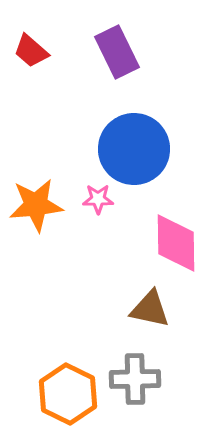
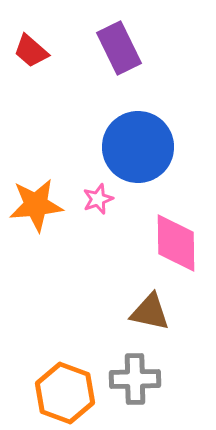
purple rectangle: moved 2 px right, 4 px up
blue circle: moved 4 px right, 2 px up
pink star: rotated 20 degrees counterclockwise
brown triangle: moved 3 px down
orange hexagon: moved 3 px left, 1 px up; rotated 6 degrees counterclockwise
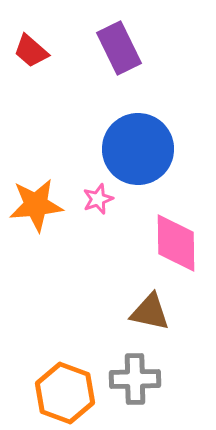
blue circle: moved 2 px down
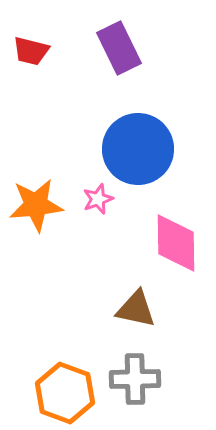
red trapezoid: rotated 27 degrees counterclockwise
brown triangle: moved 14 px left, 3 px up
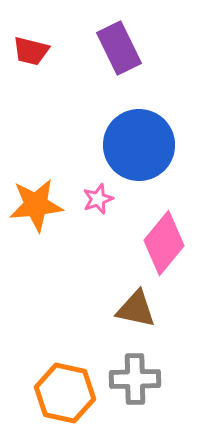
blue circle: moved 1 px right, 4 px up
pink diamond: moved 12 px left; rotated 40 degrees clockwise
orange hexagon: rotated 8 degrees counterclockwise
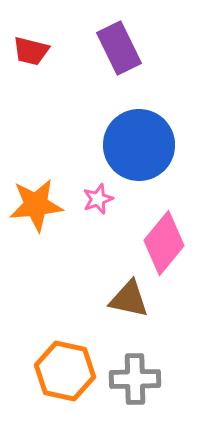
brown triangle: moved 7 px left, 10 px up
orange hexagon: moved 22 px up
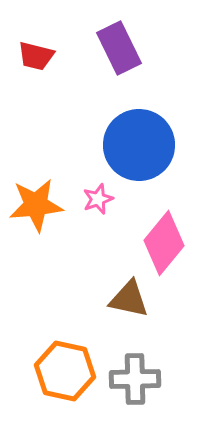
red trapezoid: moved 5 px right, 5 px down
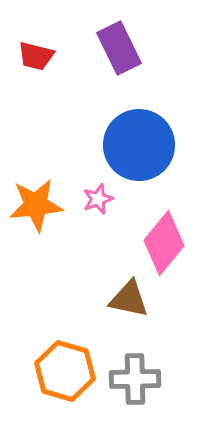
orange hexagon: rotated 4 degrees clockwise
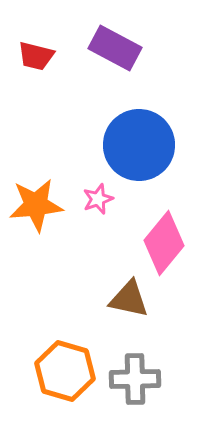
purple rectangle: moved 4 px left; rotated 36 degrees counterclockwise
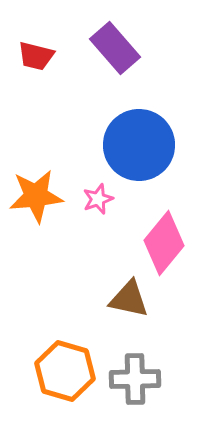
purple rectangle: rotated 21 degrees clockwise
orange star: moved 9 px up
